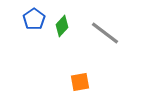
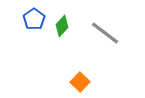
orange square: rotated 36 degrees counterclockwise
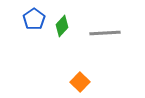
gray line: rotated 40 degrees counterclockwise
